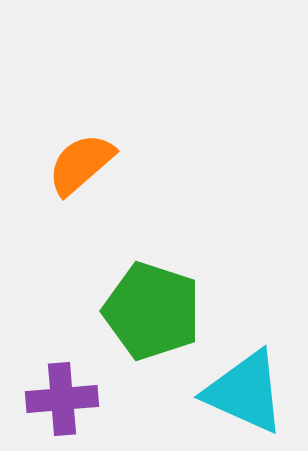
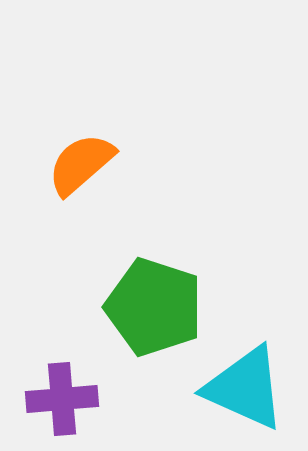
green pentagon: moved 2 px right, 4 px up
cyan triangle: moved 4 px up
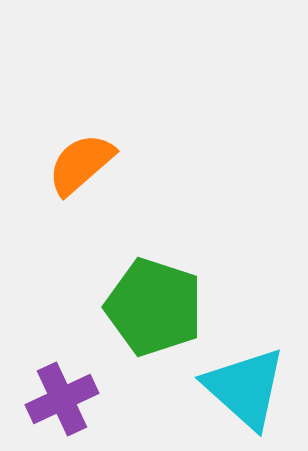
cyan triangle: rotated 18 degrees clockwise
purple cross: rotated 20 degrees counterclockwise
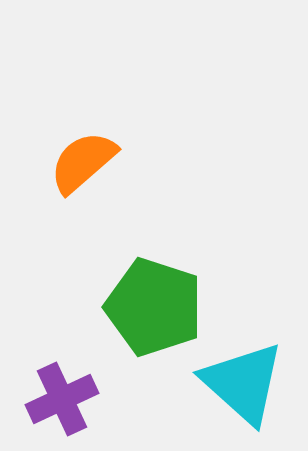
orange semicircle: moved 2 px right, 2 px up
cyan triangle: moved 2 px left, 5 px up
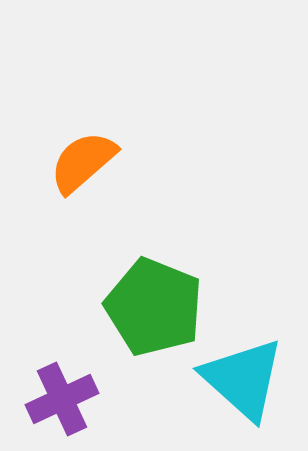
green pentagon: rotated 4 degrees clockwise
cyan triangle: moved 4 px up
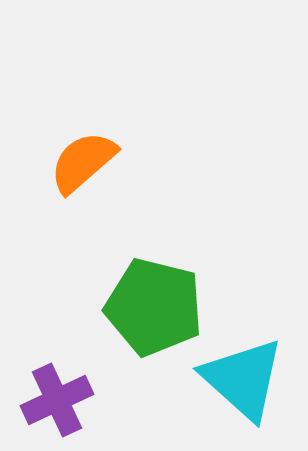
green pentagon: rotated 8 degrees counterclockwise
purple cross: moved 5 px left, 1 px down
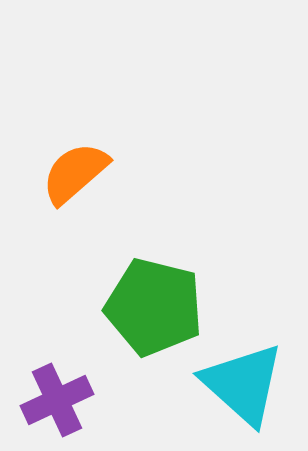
orange semicircle: moved 8 px left, 11 px down
cyan triangle: moved 5 px down
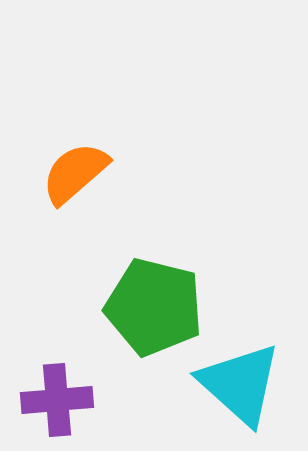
cyan triangle: moved 3 px left
purple cross: rotated 20 degrees clockwise
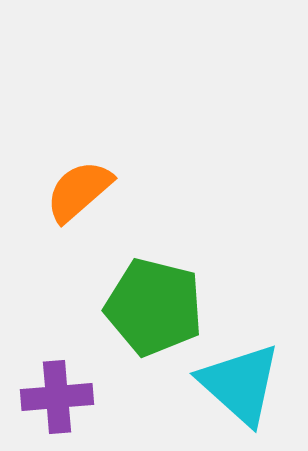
orange semicircle: moved 4 px right, 18 px down
purple cross: moved 3 px up
